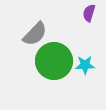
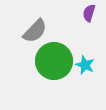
gray semicircle: moved 3 px up
cyan star: rotated 24 degrees clockwise
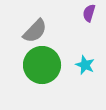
green circle: moved 12 px left, 4 px down
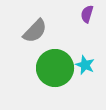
purple semicircle: moved 2 px left, 1 px down
green circle: moved 13 px right, 3 px down
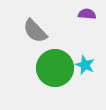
purple semicircle: rotated 78 degrees clockwise
gray semicircle: rotated 92 degrees clockwise
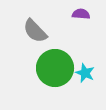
purple semicircle: moved 6 px left
cyan star: moved 8 px down
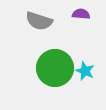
gray semicircle: moved 4 px right, 10 px up; rotated 28 degrees counterclockwise
cyan star: moved 2 px up
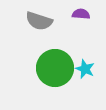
cyan star: moved 2 px up
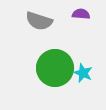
cyan star: moved 2 px left, 4 px down
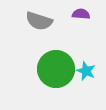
green circle: moved 1 px right, 1 px down
cyan star: moved 3 px right, 2 px up
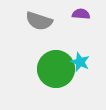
cyan star: moved 6 px left, 9 px up
